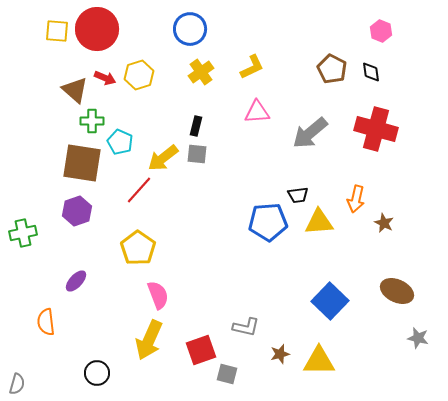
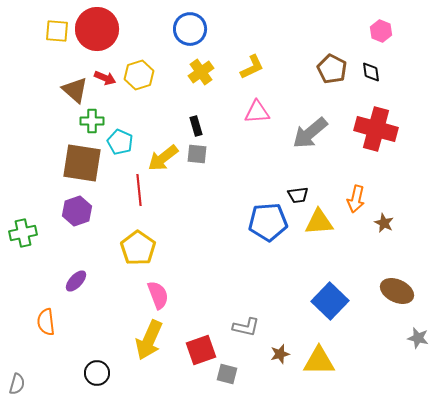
black rectangle at (196, 126): rotated 30 degrees counterclockwise
red line at (139, 190): rotated 48 degrees counterclockwise
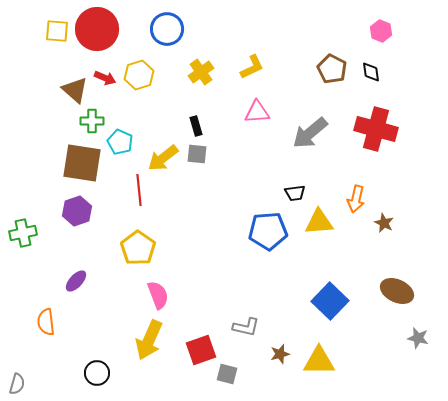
blue circle at (190, 29): moved 23 px left
black trapezoid at (298, 195): moved 3 px left, 2 px up
blue pentagon at (268, 222): moved 9 px down
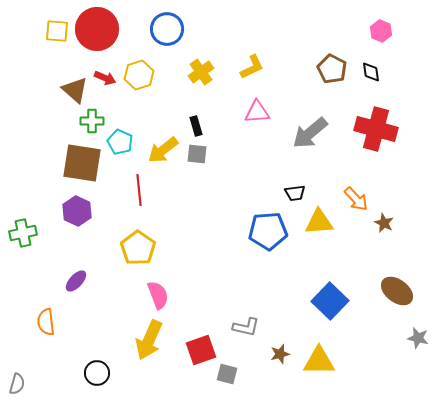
yellow arrow at (163, 158): moved 8 px up
orange arrow at (356, 199): rotated 56 degrees counterclockwise
purple hexagon at (77, 211): rotated 16 degrees counterclockwise
brown ellipse at (397, 291): rotated 12 degrees clockwise
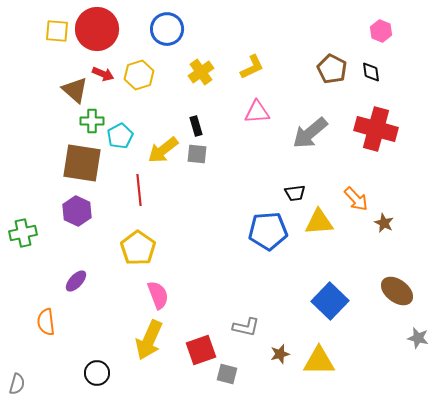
red arrow at (105, 78): moved 2 px left, 4 px up
cyan pentagon at (120, 142): moved 6 px up; rotated 20 degrees clockwise
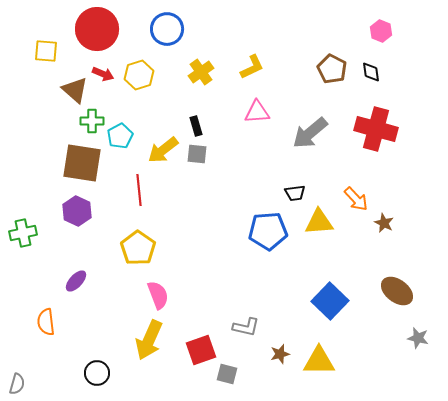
yellow square at (57, 31): moved 11 px left, 20 px down
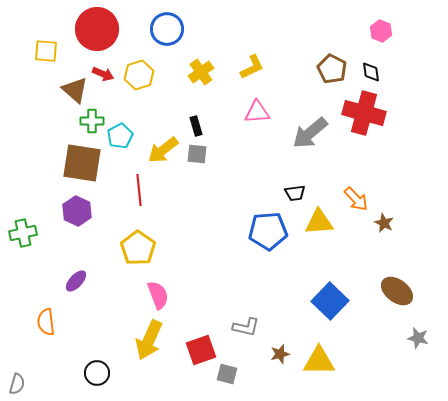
red cross at (376, 129): moved 12 px left, 16 px up
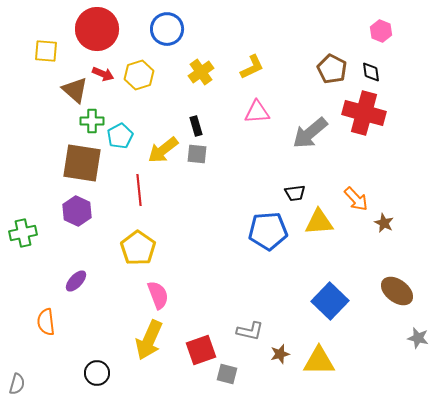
gray L-shape at (246, 327): moved 4 px right, 4 px down
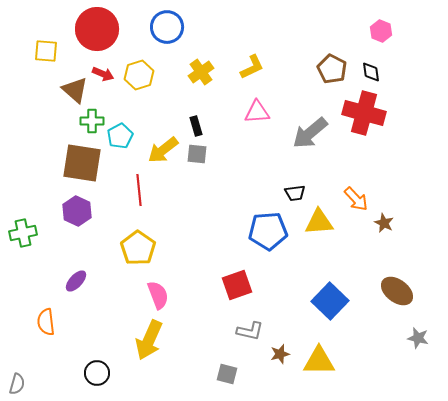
blue circle at (167, 29): moved 2 px up
red square at (201, 350): moved 36 px right, 65 px up
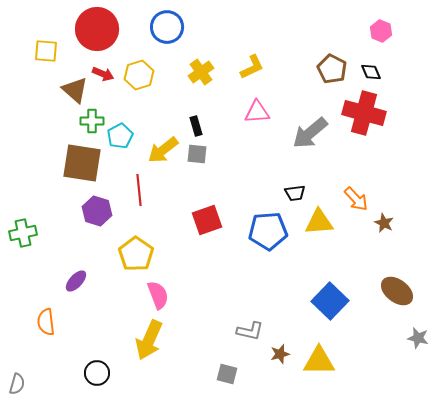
black diamond at (371, 72): rotated 15 degrees counterclockwise
purple hexagon at (77, 211): moved 20 px right; rotated 8 degrees counterclockwise
yellow pentagon at (138, 248): moved 2 px left, 6 px down
red square at (237, 285): moved 30 px left, 65 px up
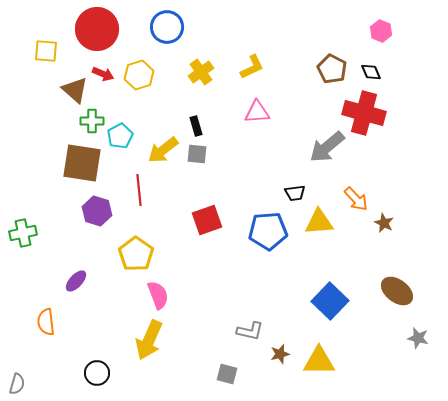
gray arrow at (310, 133): moved 17 px right, 14 px down
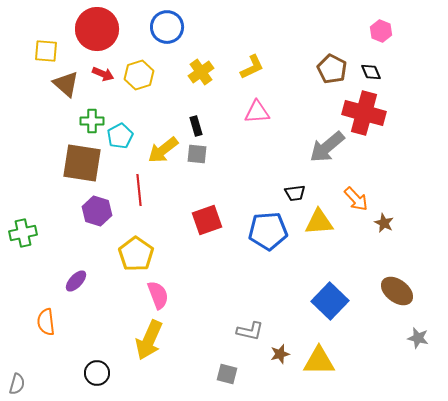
brown triangle at (75, 90): moved 9 px left, 6 px up
